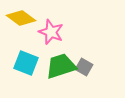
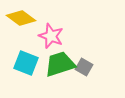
pink star: moved 4 px down
green trapezoid: moved 1 px left, 2 px up
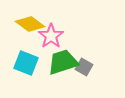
yellow diamond: moved 9 px right, 6 px down
pink star: rotated 15 degrees clockwise
green trapezoid: moved 3 px right, 2 px up
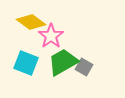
yellow diamond: moved 1 px right, 2 px up
green trapezoid: rotated 12 degrees counterclockwise
